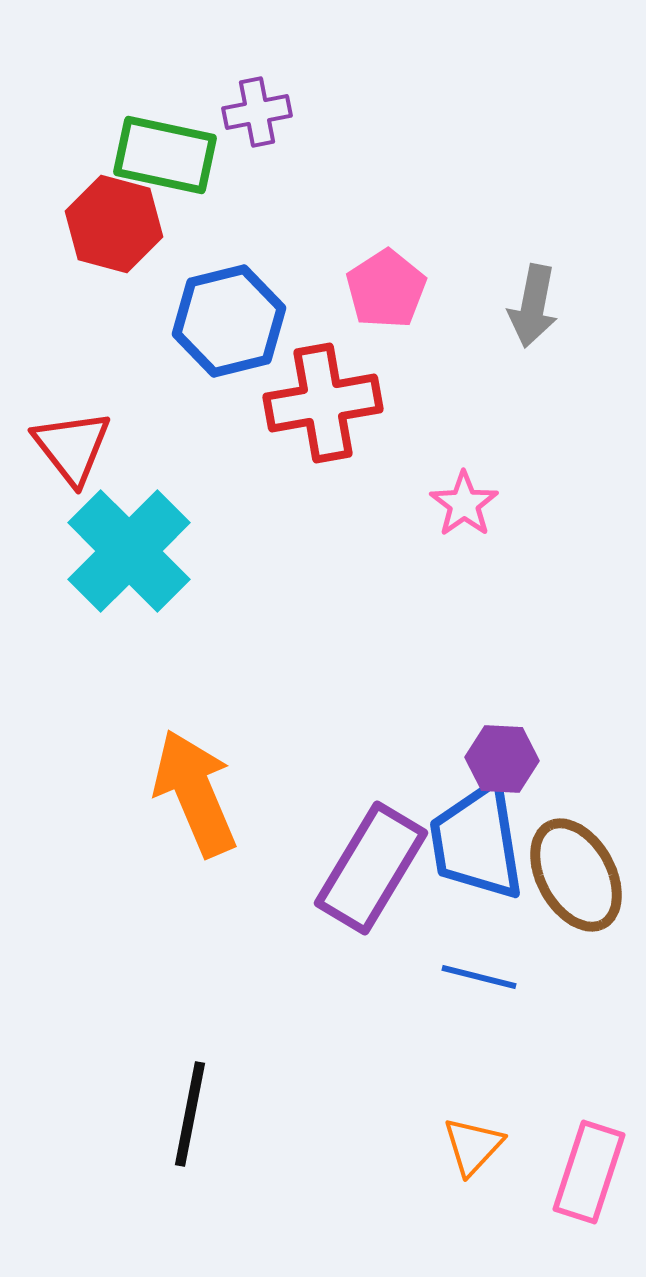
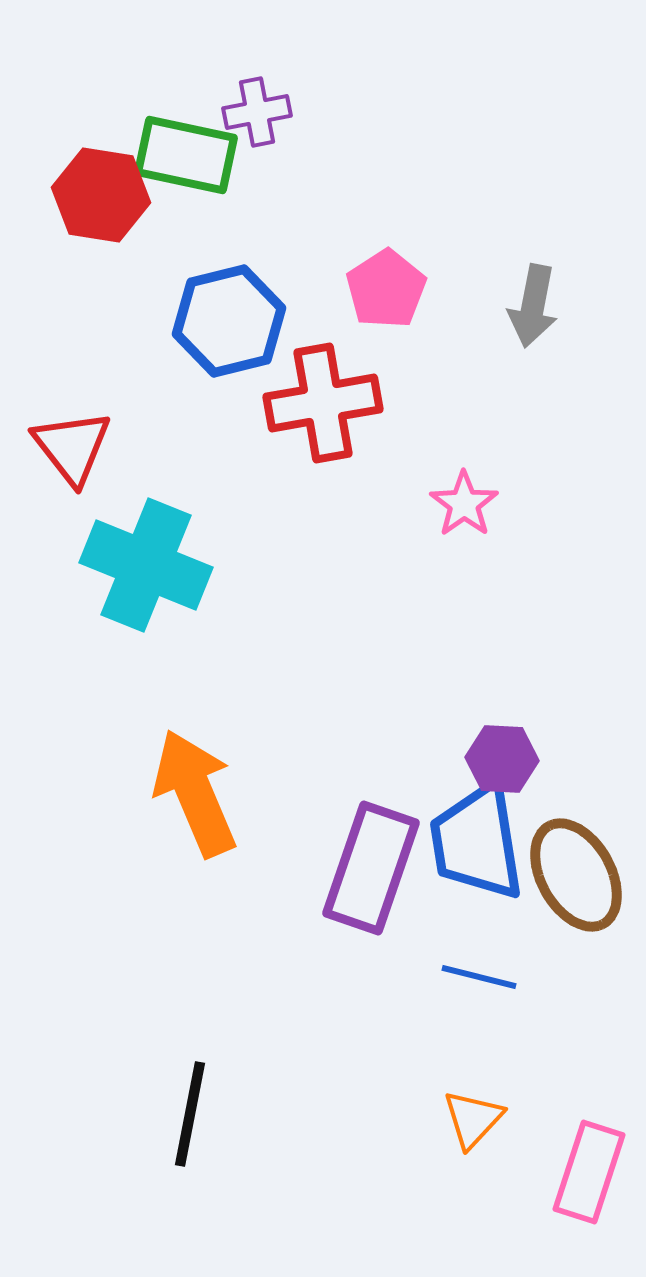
green rectangle: moved 21 px right
red hexagon: moved 13 px left, 29 px up; rotated 6 degrees counterclockwise
cyan cross: moved 17 px right, 14 px down; rotated 23 degrees counterclockwise
purple rectangle: rotated 12 degrees counterclockwise
orange triangle: moved 27 px up
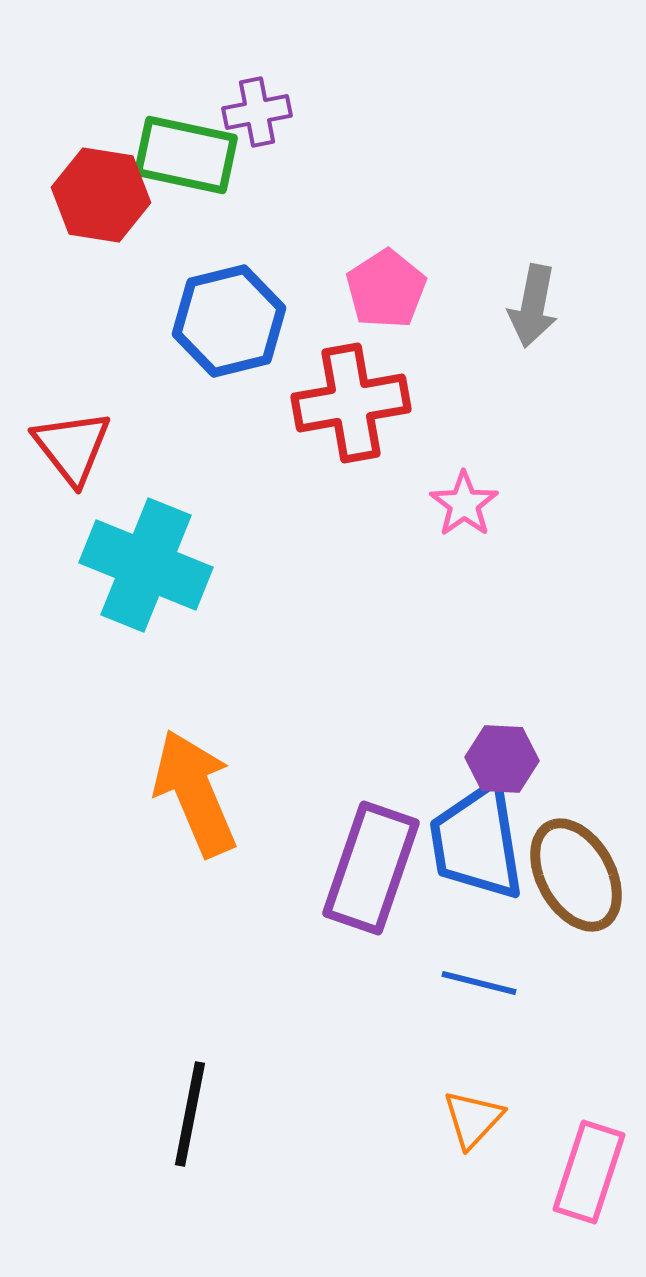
red cross: moved 28 px right
blue line: moved 6 px down
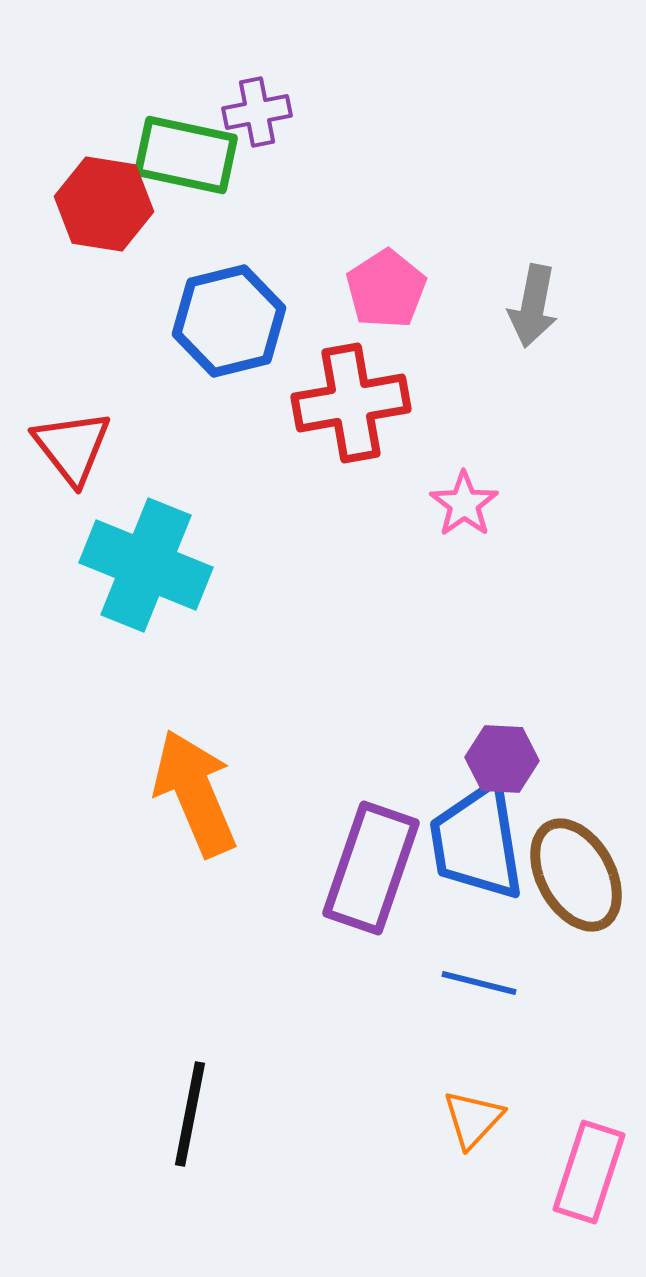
red hexagon: moved 3 px right, 9 px down
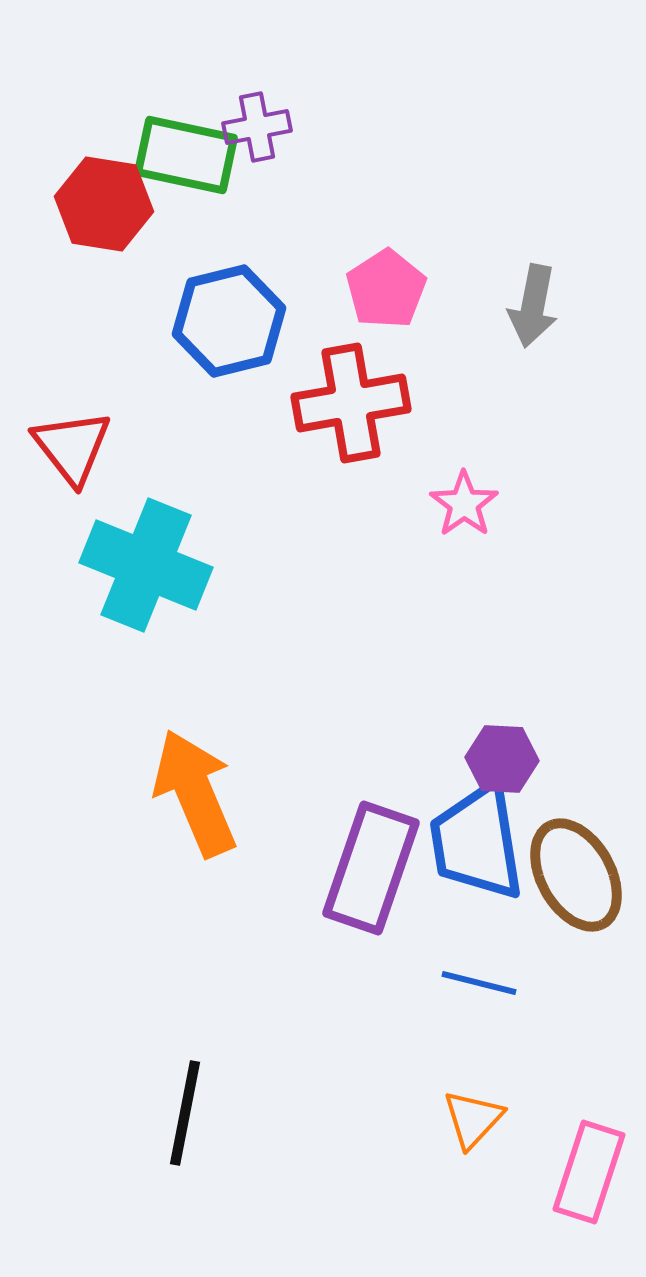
purple cross: moved 15 px down
black line: moved 5 px left, 1 px up
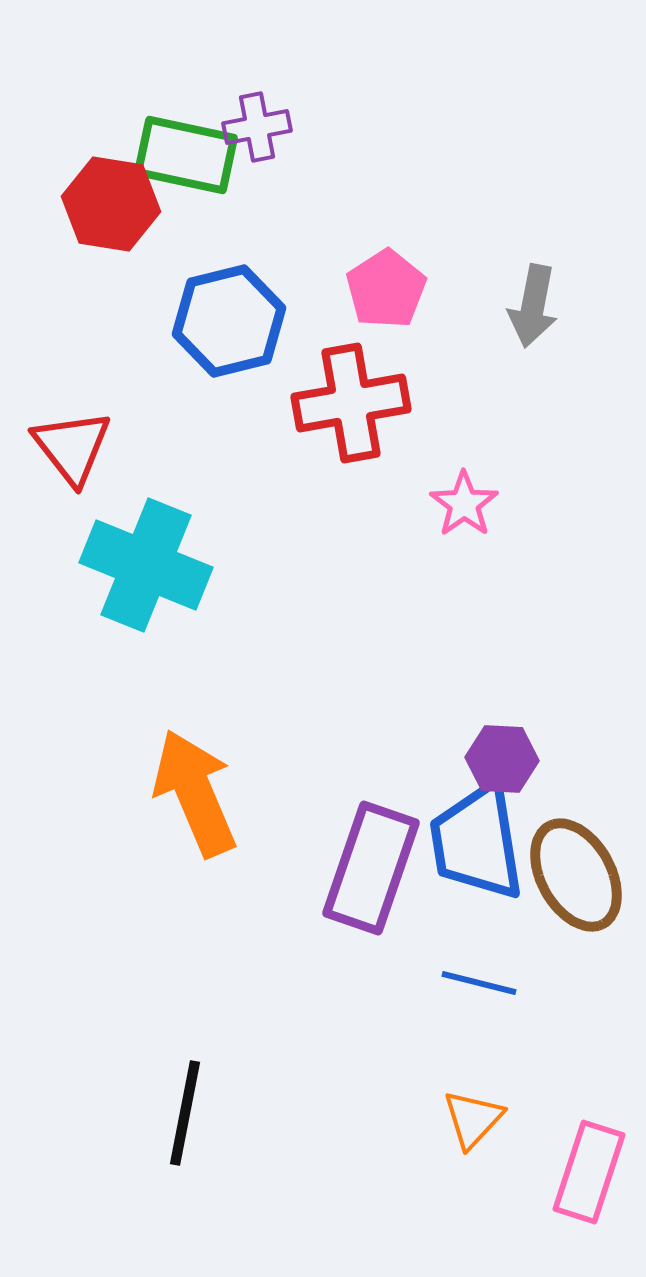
red hexagon: moved 7 px right
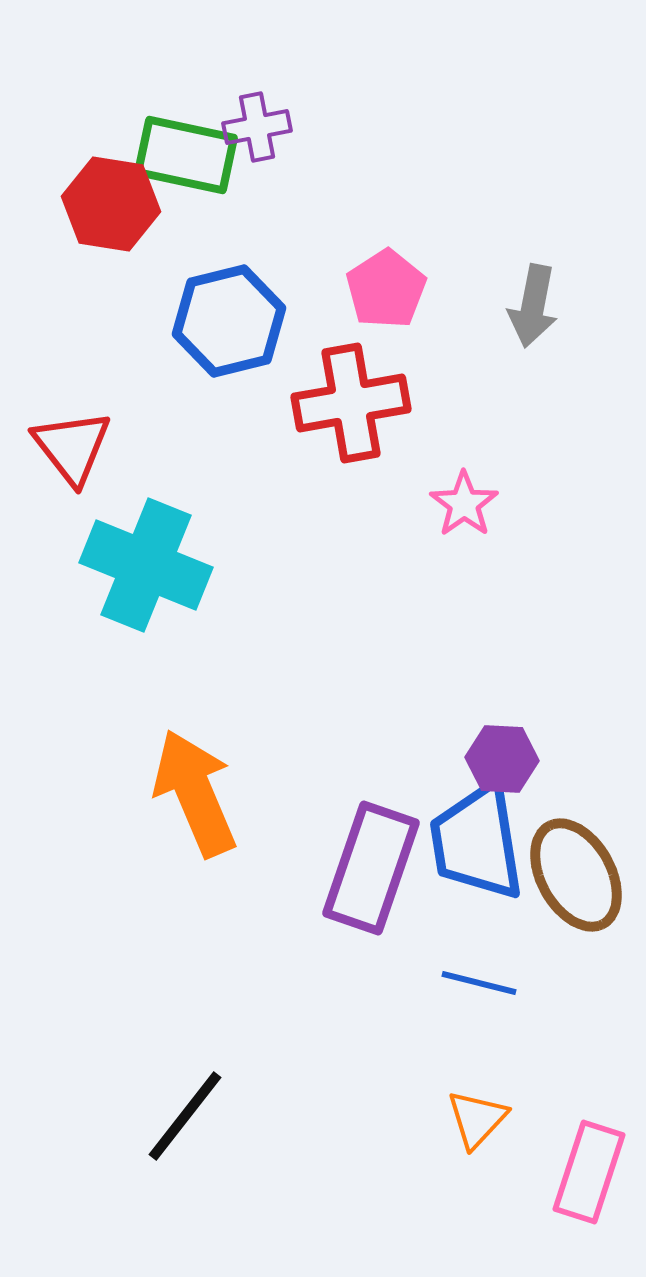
black line: moved 3 px down; rotated 27 degrees clockwise
orange triangle: moved 4 px right
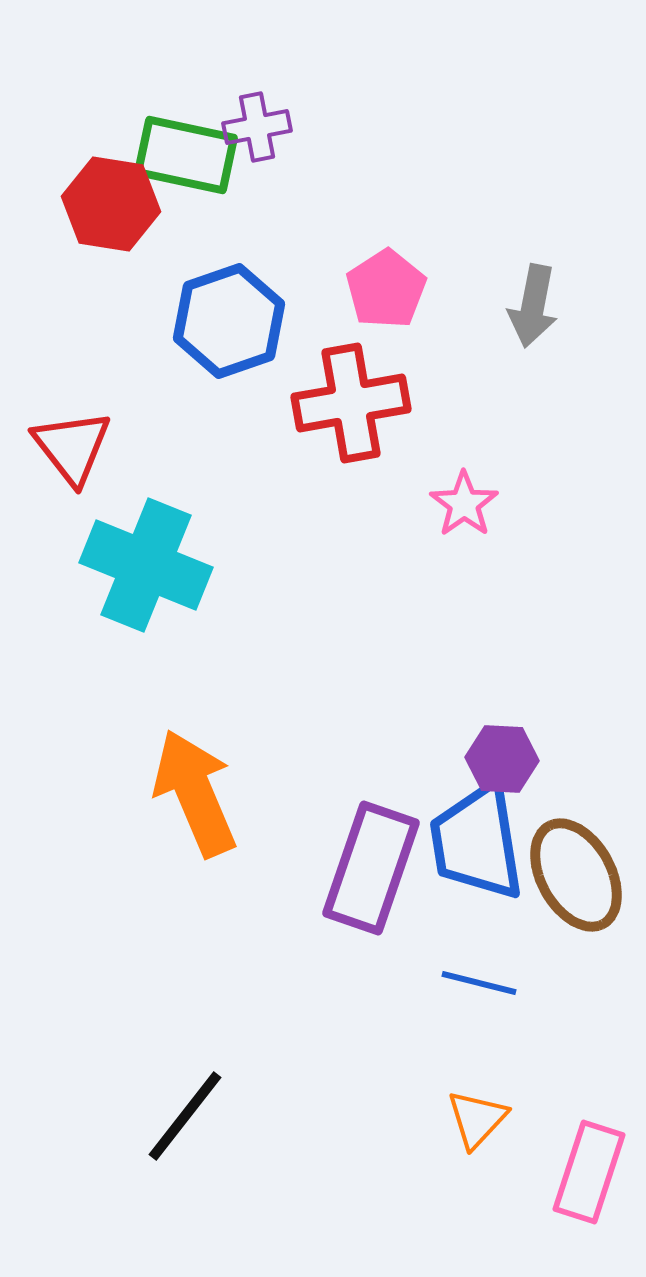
blue hexagon: rotated 5 degrees counterclockwise
